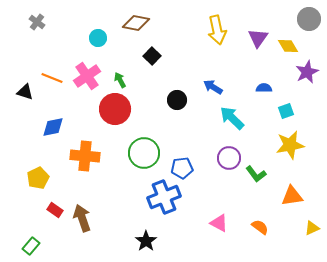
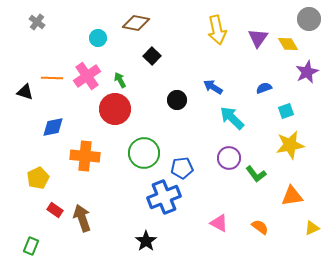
yellow diamond: moved 2 px up
orange line: rotated 20 degrees counterclockwise
blue semicircle: rotated 21 degrees counterclockwise
green rectangle: rotated 18 degrees counterclockwise
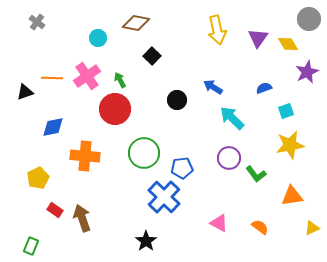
black triangle: rotated 36 degrees counterclockwise
blue cross: rotated 24 degrees counterclockwise
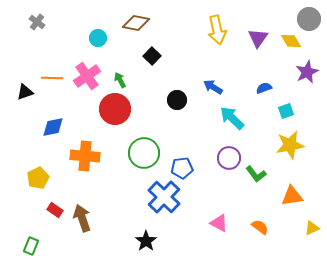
yellow diamond: moved 3 px right, 3 px up
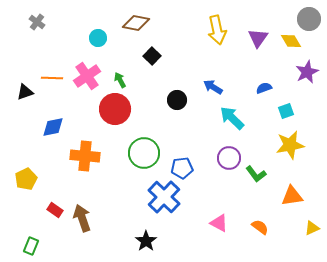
yellow pentagon: moved 12 px left, 1 px down
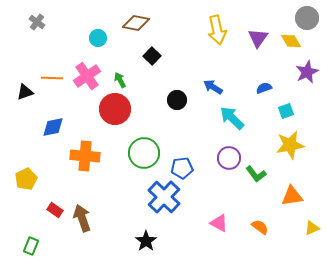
gray circle: moved 2 px left, 1 px up
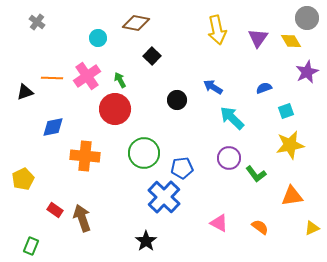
yellow pentagon: moved 3 px left
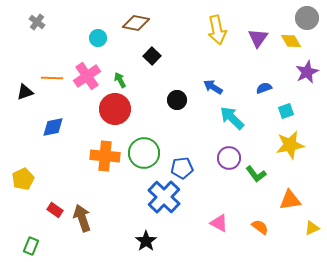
orange cross: moved 20 px right
orange triangle: moved 2 px left, 4 px down
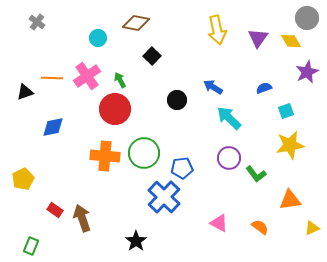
cyan arrow: moved 3 px left
black star: moved 10 px left
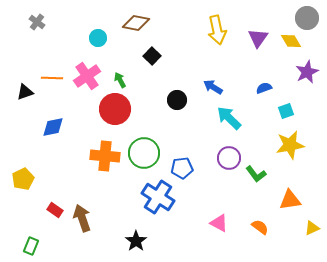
blue cross: moved 6 px left; rotated 12 degrees counterclockwise
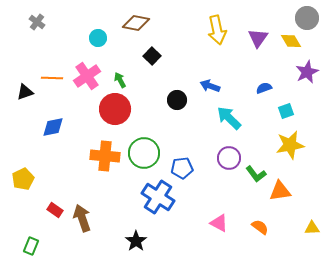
blue arrow: moved 3 px left, 1 px up; rotated 12 degrees counterclockwise
orange triangle: moved 10 px left, 9 px up
yellow triangle: rotated 21 degrees clockwise
